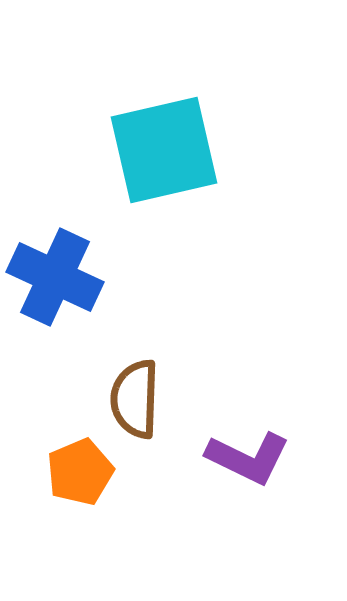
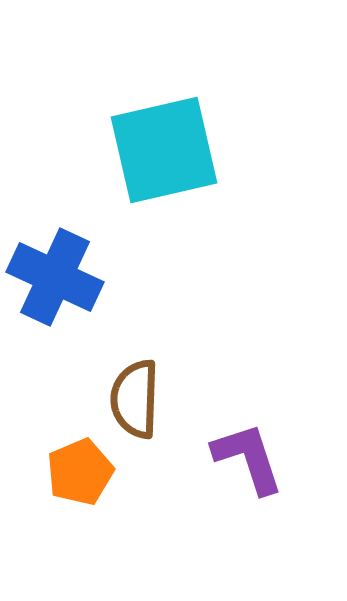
purple L-shape: rotated 134 degrees counterclockwise
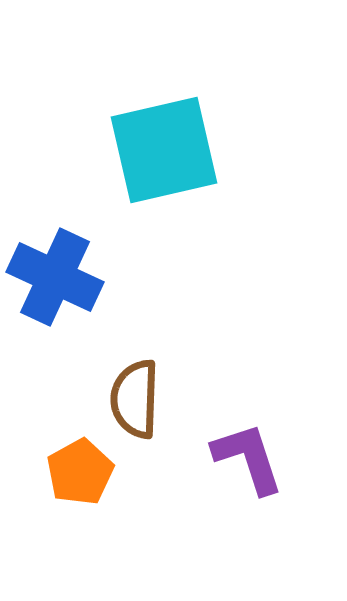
orange pentagon: rotated 6 degrees counterclockwise
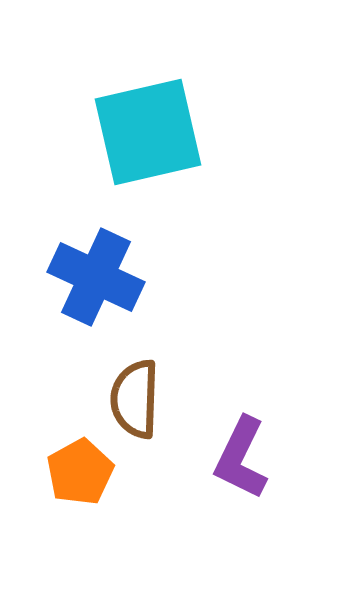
cyan square: moved 16 px left, 18 px up
blue cross: moved 41 px right
purple L-shape: moved 7 px left; rotated 136 degrees counterclockwise
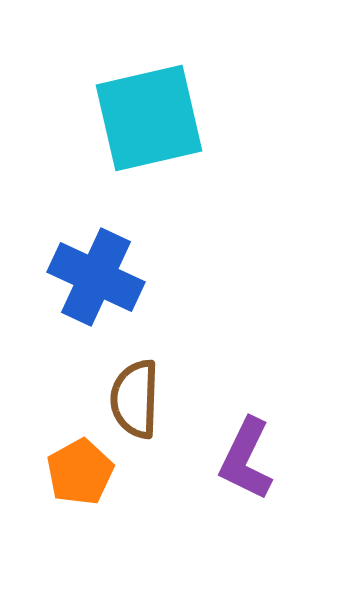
cyan square: moved 1 px right, 14 px up
purple L-shape: moved 5 px right, 1 px down
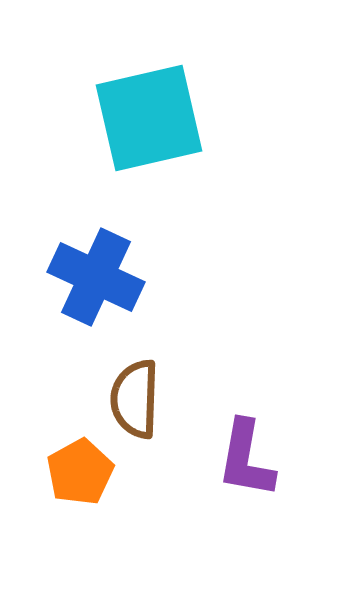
purple L-shape: rotated 16 degrees counterclockwise
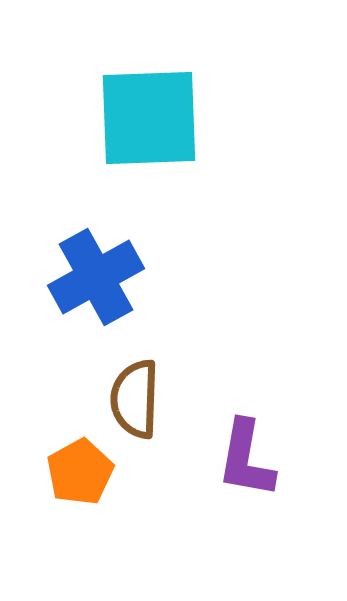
cyan square: rotated 11 degrees clockwise
blue cross: rotated 36 degrees clockwise
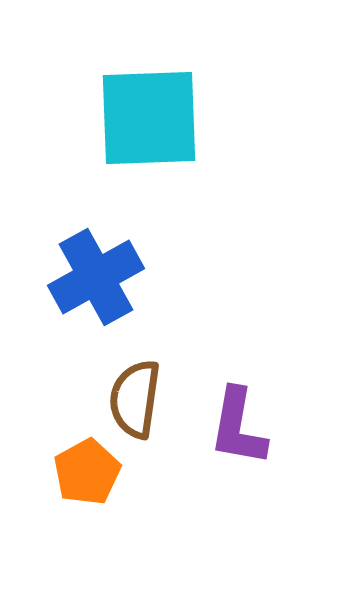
brown semicircle: rotated 6 degrees clockwise
purple L-shape: moved 8 px left, 32 px up
orange pentagon: moved 7 px right
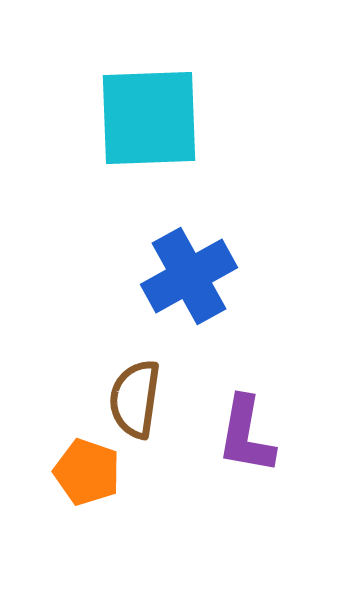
blue cross: moved 93 px right, 1 px up
purple L-shape: moved 8 px right, 8 px down
orange pentagon: rotated 24 degrees counterclockwise
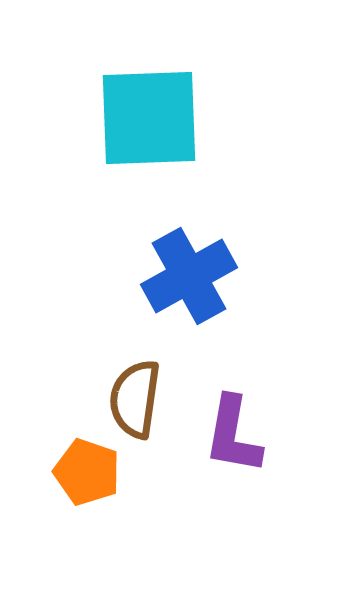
purple L-shape: moved 13 px left
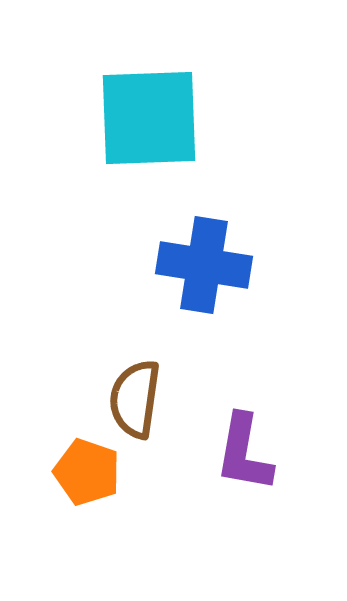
blue cross: moved 15 px right, 11 px up; rotated 38 degrees clockwise
purple L-shape: moved 11 px right, 18 px down
